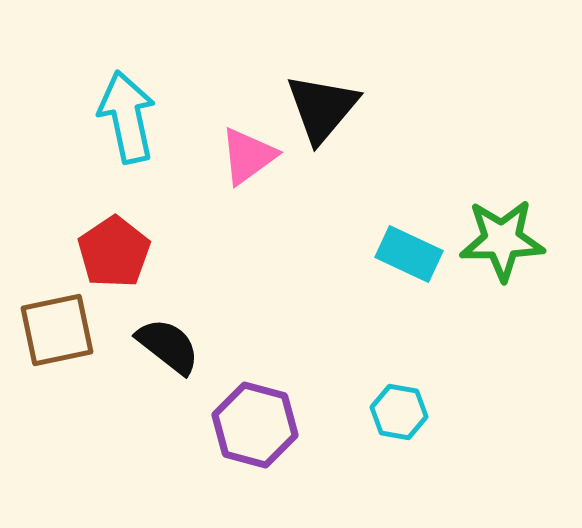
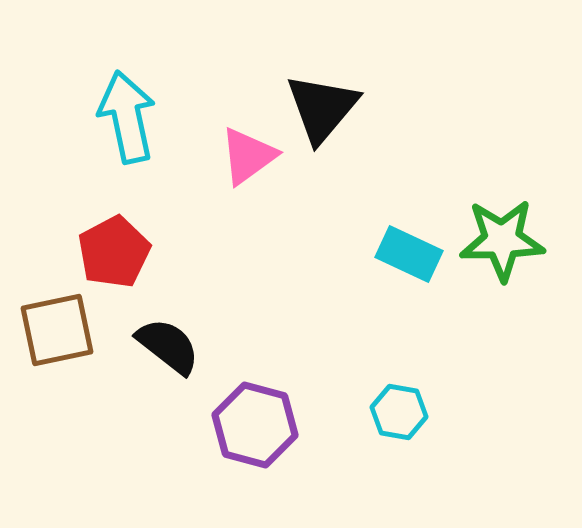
red pentagon: rotated 6 degrees clockwise
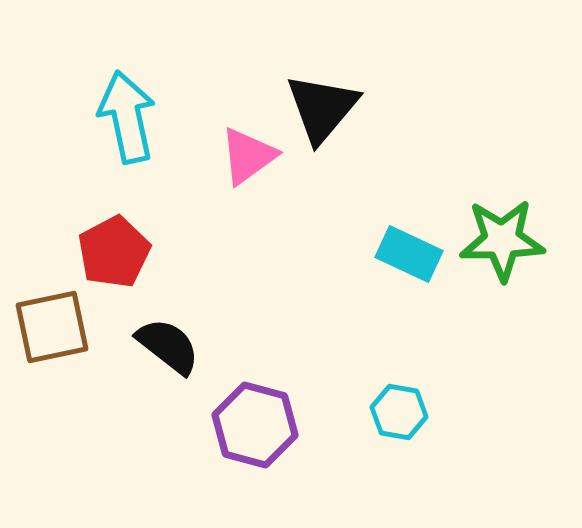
brown square: moved 5 px left, 3 px up
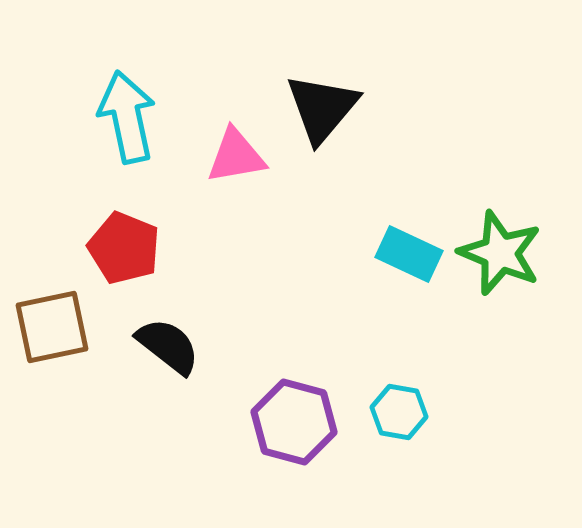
pink triangle: moved 12 px left; rotated 26 degrees clockwise
green star: moved 2 px left, 13 px down; rotated 24 degrees clockwise
red pentagon: moved 10 px right, 4 px up; rotated 22 degrees counterclockwise
purple hexagon: moved 39 px right, 3 px up
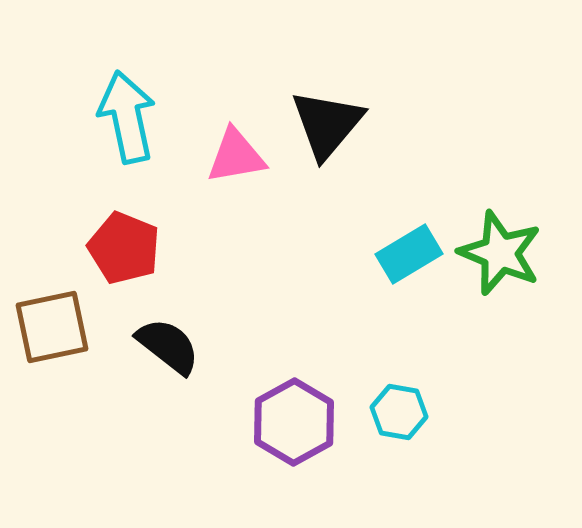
black triangle: moved 5 px right, 16 px down
cyan rectangle: rotated 56 degrees counterclockwise
purple hexagon: rotated 16 degrees clockwise
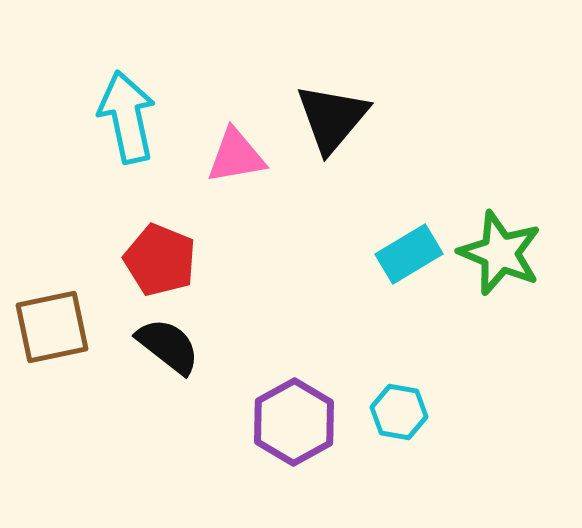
black triangle: moved 5 px right, 6 px up
red pentagon: moved 36 px right, 12 px down
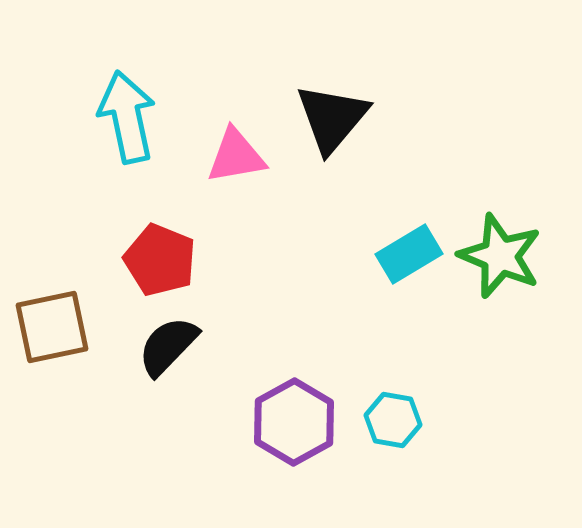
green star: moved 3 px down
black semicircle: rotated 84 degrees counterclockwise
cyan hexagon: moved 6 px left, 8 px down
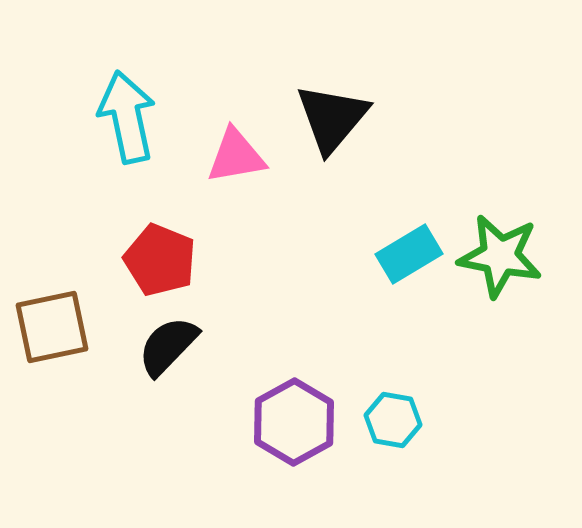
green star: rotated 12 degrees counterclockwise
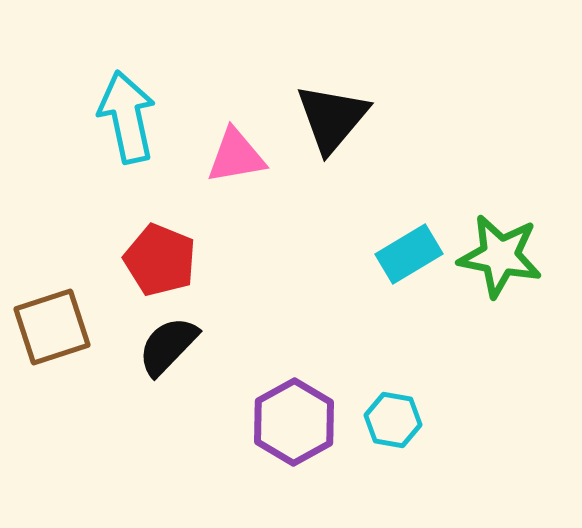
brown square: rotated 6 degrees counterclockwise
